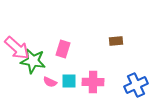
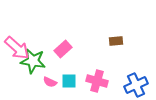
pink rectangle: rotated 30 degrees clockwise
pink cross: moved 4 px right, 1 px up; rotated 15 degrees clockwise
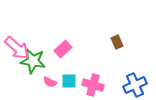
brown rectangle: moved 1 px right, 1 px down; rotated 72 degrees clockwise
pink cross: moved 4 px left, 4 px down
blue cross: moved 1 px left
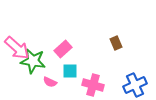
brown rectangle: moved 1 px left, 1 px down
cyan square: moved 1 px right, 10 px up
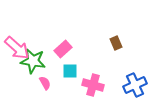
pink semicircle: moved 5 px left, 1 px down; rotated 144 degrees counterclockwise
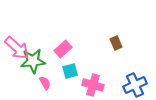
green star: rotated 15 degrees counterclockwise
cyan square: rotated 14 degrees counterclockwise
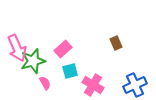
pink arrow: rotated 24 degrees clockwise
green star: rotated 10 degrees counterclockwise
pink cross: rotated 15 degrees clockwise
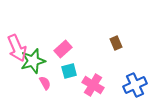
cyan square: moved 1 px left
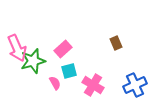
pink semicircle: moved 10 px right
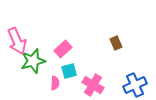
pink arrow: moved 7 px up
pink semicircle: rotated 32 degrees clockwise
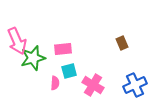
brown rectangle: moved 6 px right
pink rectangle: rotated 36 degrees clockwise
green star: moved 3 px up
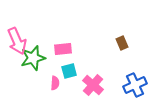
pink cross: rotated 10 degrees clockwise
